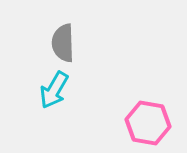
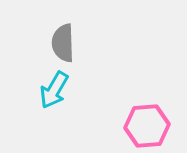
pink hexagon: moved 1 px left, 3 px down; rotated 15 degrees counterclockwise
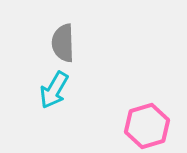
pink hexagon: rotated 12 degrees counterclockwise
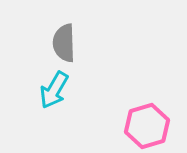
gray semicircle: moved 1 px right
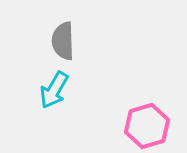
gray semicircle: moved 1 px left, 2 px up
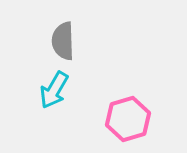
pink hexagon: moved 19 px left, 7 px up
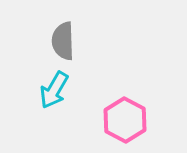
pink hexagon: moved 3 px left, 1 px down; rotated 15 degrees counterclockwise
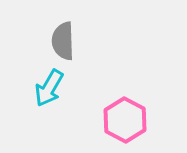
cyan arrow: moved 5 px left, 2 px up
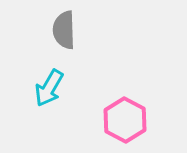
gray semicircle: moved 1 px right, 11 px up
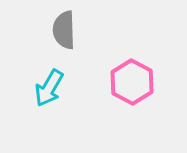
pink hexagon: moved 7 px right, 38 px up
